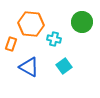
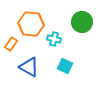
orange rectangle: rotated 16 degrees clockwise
cyan square: moved 1 px right; rotated 28 degrees counterclockwise
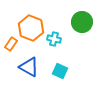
orange hexagon: moved 4 px down; rotated 15 degrees clockwise
cyan square: moved 5 px left, 5 px down
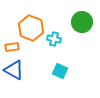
orange rectangle: moved 1 px right, 3 px down; rotated 48 degrees clockwise
blue triangle: moved 15 px left, 3 px down
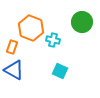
cyan cross: moved 1 px left, 1 px down
orange rectangle: rotated 64 degrees counterclockwise
